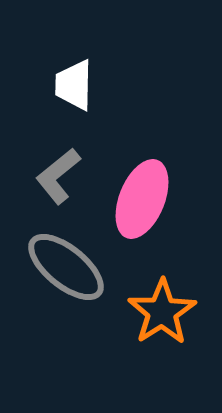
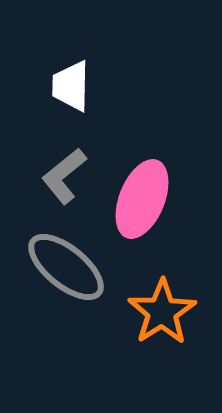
white trapezoid: moved 3 px left, 1 px down
gray L-shape: moved 6 px right
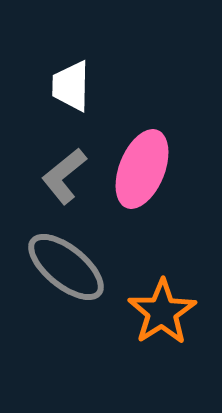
pink ellipse: moved 30 px up
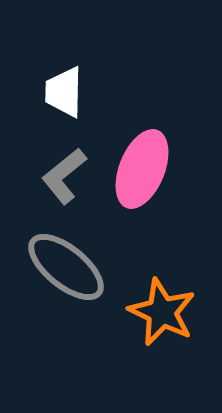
white trapezoid: moved 7 px left, 6 px down
orange star: rotated 14 degrees counterclockwise
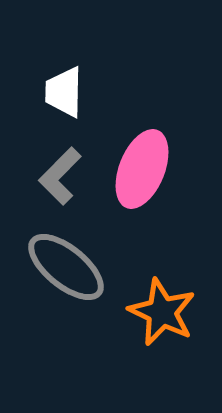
gray L-shape: moved 4 px left; rotated 6 degrees counterclockwise
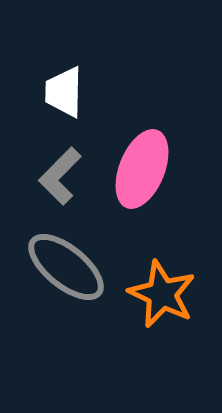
orange star: moved 18 px up
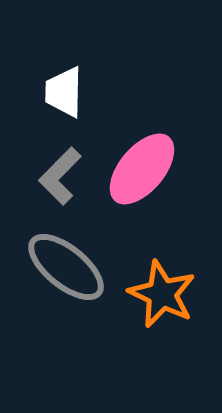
pink ellipse: rotated 18 degrees clockwise
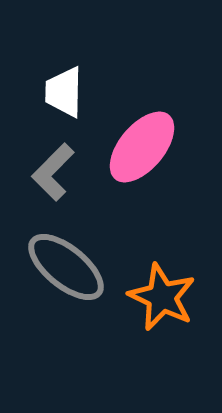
pink ellipse: moved 22 px up
gray L-shape: moved 7 px left, 4 px up
orange star: moved 3 px down
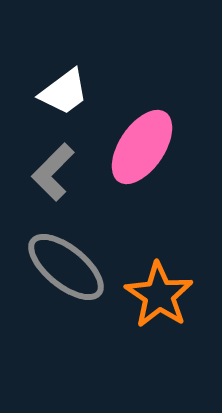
white trapezoid: rotated 128 degrees counterclockwise
pink ellipse: rotated 6 degrees counterclockwise
orange star: moved 3 px left, 2 px up; rotated 8 degrees clockwise
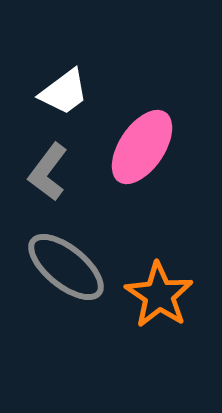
gray L-shape: moved 5 px left; rotated 8 degrees counterclockwise
